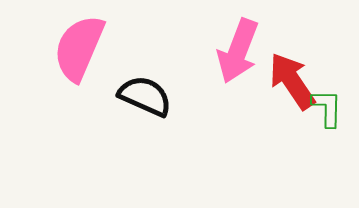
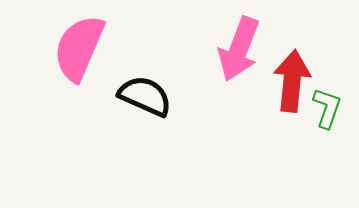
pink arrow: moved 1 px right, 2 px up
red arrow: rotated 40 degrees clockwise
green L-shape: rotated 18 degrees clockwise
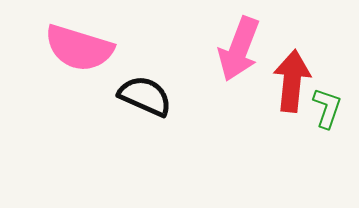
pink semicircle: rotated 96 degrees counterclockwise
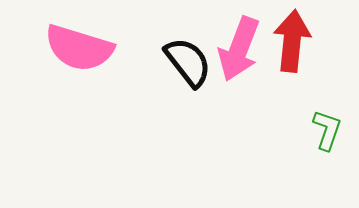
red arrow: moved 40 px up
black semicircle: moved 43 px right, 34 px up; rotated 28 degrees clockwise
green L-shape: moved 22 px down
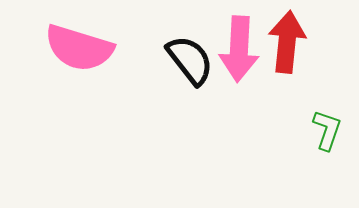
red arrow: moved 5 px left, 1 px down
pink arrow: rotated 18 degrees counterclockwise
black semicircle: moved 2 px right, 2 px up
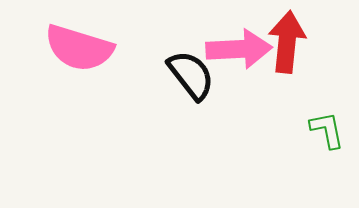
pink arrow: rotated 96 degrees counterclockwise
black semicircle: moved 1 px right, 15 px down
green L-shape: rotated 30 degrees counterclockwise
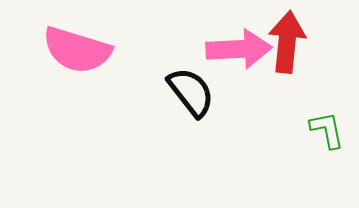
pink semicircle: moved 2 px left, 2 px down
black semicircle: moved 17 px down
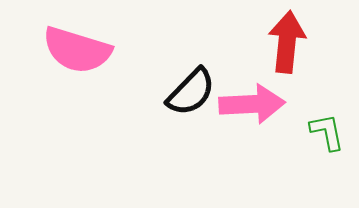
pink arrow: moved 13 px right, 55 px down
black semicircle: rotated 82 degrees clockwise
green L-shape: moved 2 px down
